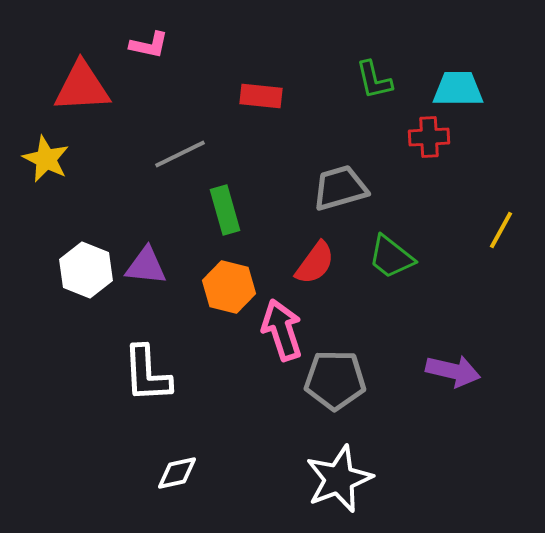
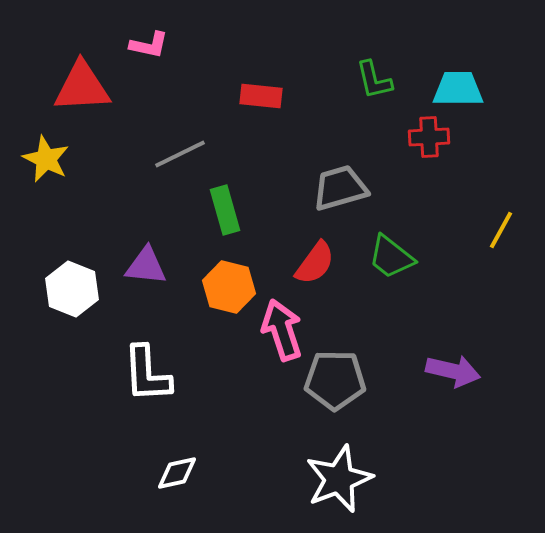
white hexagon: moved 14 px left, 19 px down
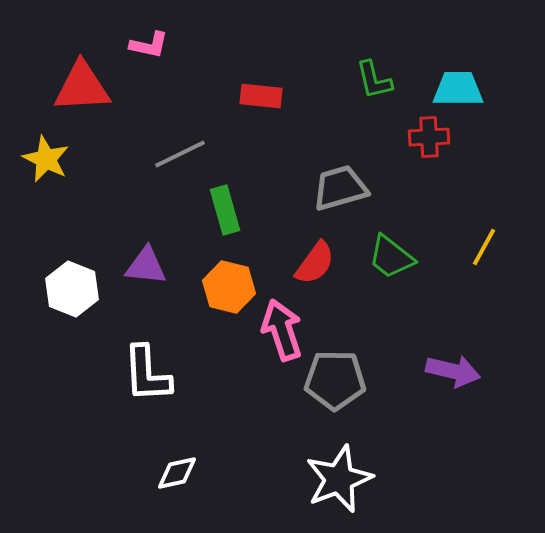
yellow line: moved 17 px left, 17 px down
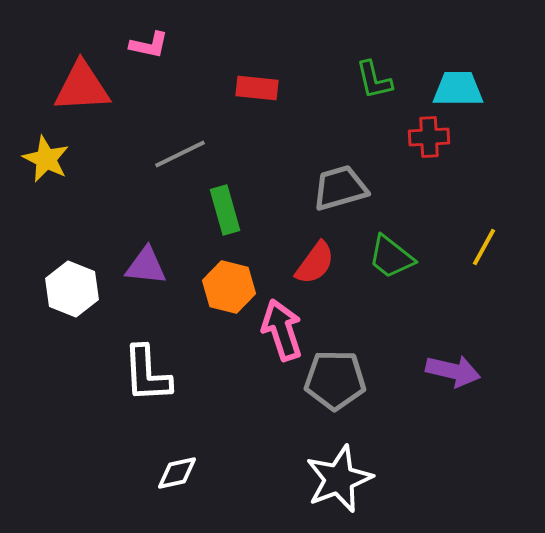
red rectangle: moved 4 px left, 8 px up
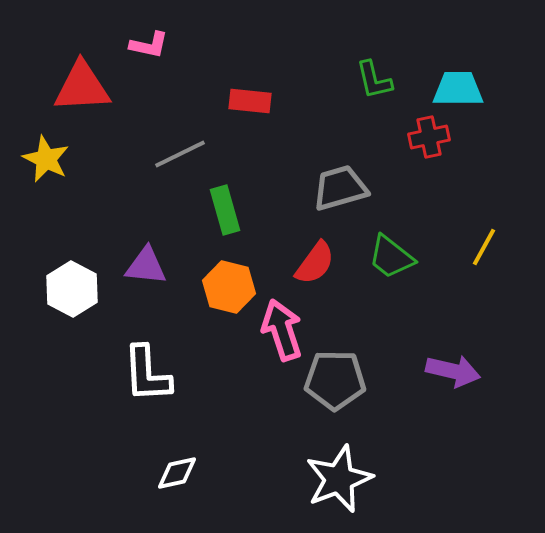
red rectangle: moved 7 px left, 13 px down
red cross: rotated 9 degrees counterclockwise
white hexagon: rotated 6 degrees clockwise
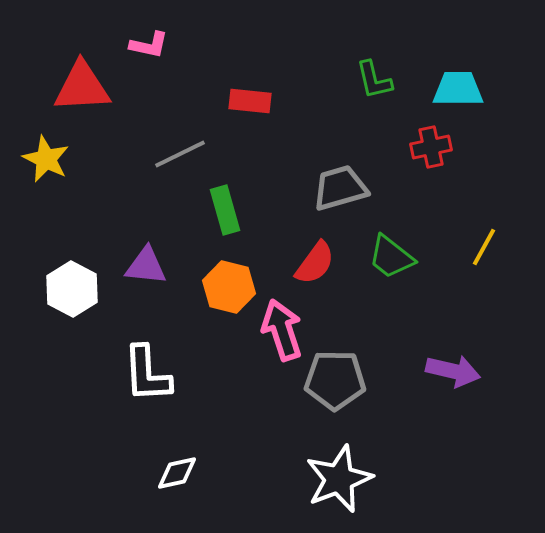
red cross: moved 2 px right, 10 px down
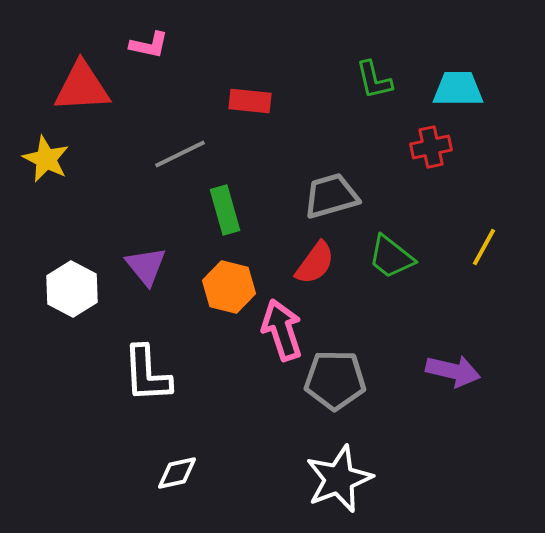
gray trapezoid: moved 9 px left, 8 px down
purple triangle: rotated 45 degrees clockwise
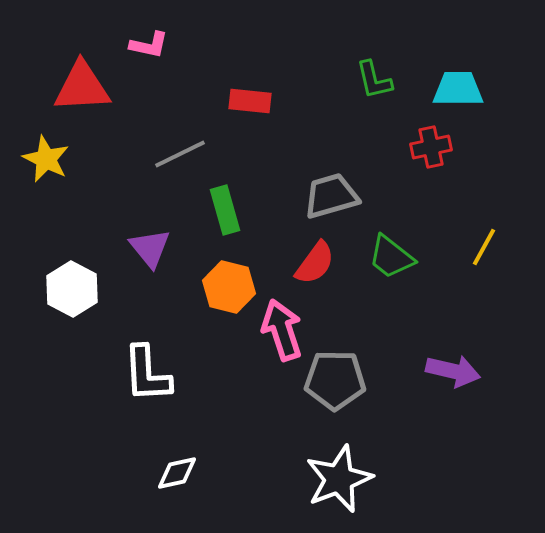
purple triangle: moved 4 px right, 18 px up
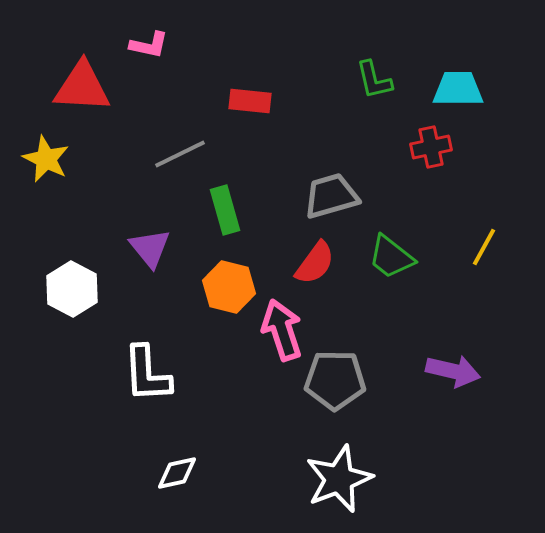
red triangle: rotated 6 degrees clockwise
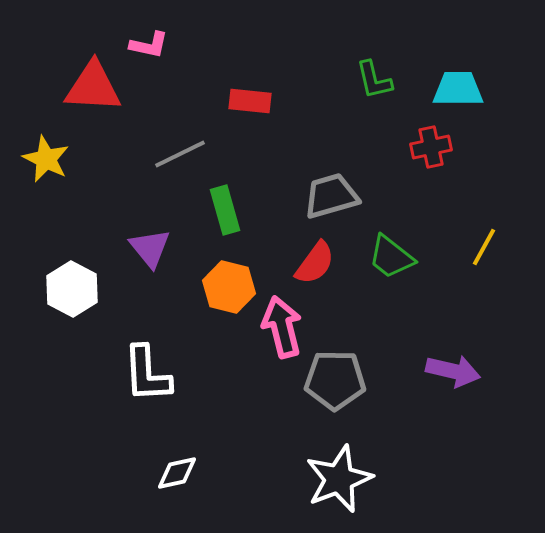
red triangle: moved 11 px right
pink arrow: moved 3 px up; rotated 4 degrees clockwise
